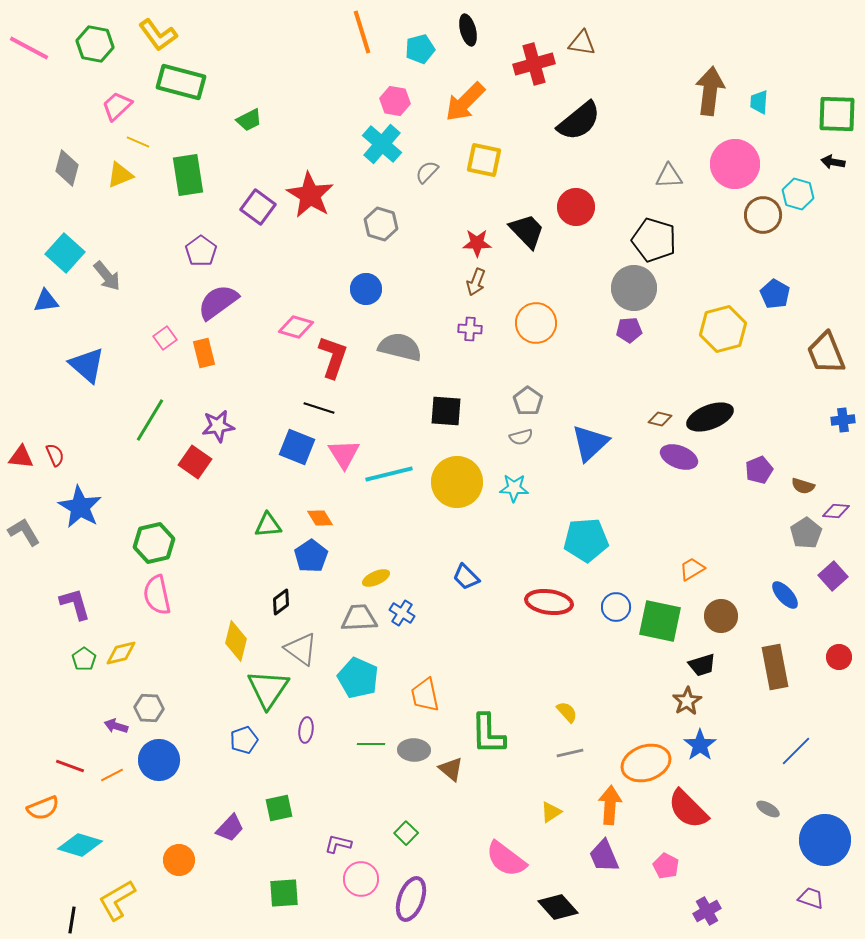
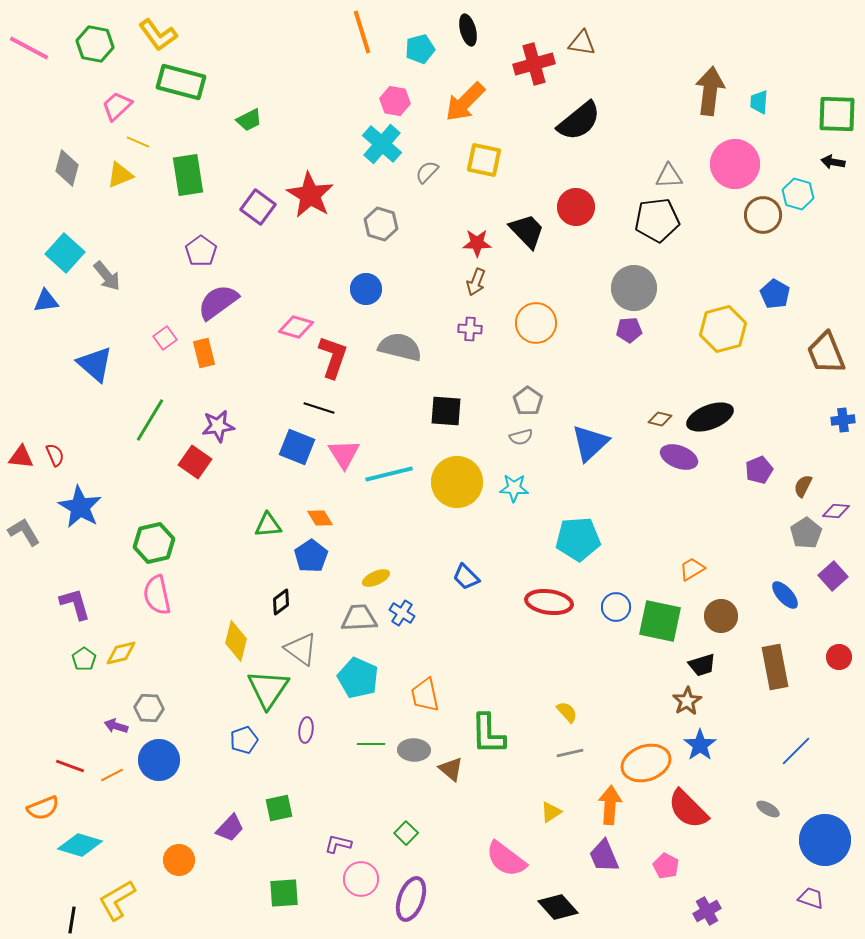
black pentagon at (654, 240): moved 3 px right, 20 px up; rotated 24 degrees counterclockwise
blue triangle at (87, 365): moved 8 px right, 1 px up
brown semicircle at (803, 486): rotated 100 degrees clockwise
cyan pentagon at (586, 540): moved 8 px left, 1 px up
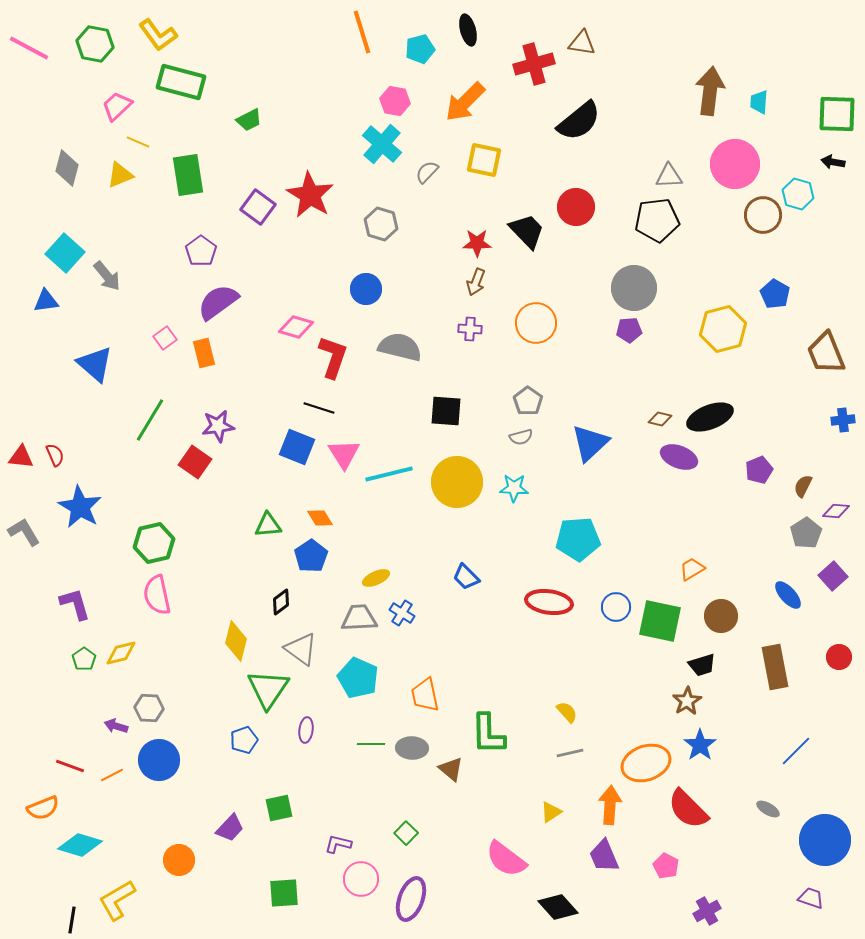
blue ellipse at (785, 595): moved 3 px right
gray ellipse at (414, 750): moved 2 px left, 2 px up
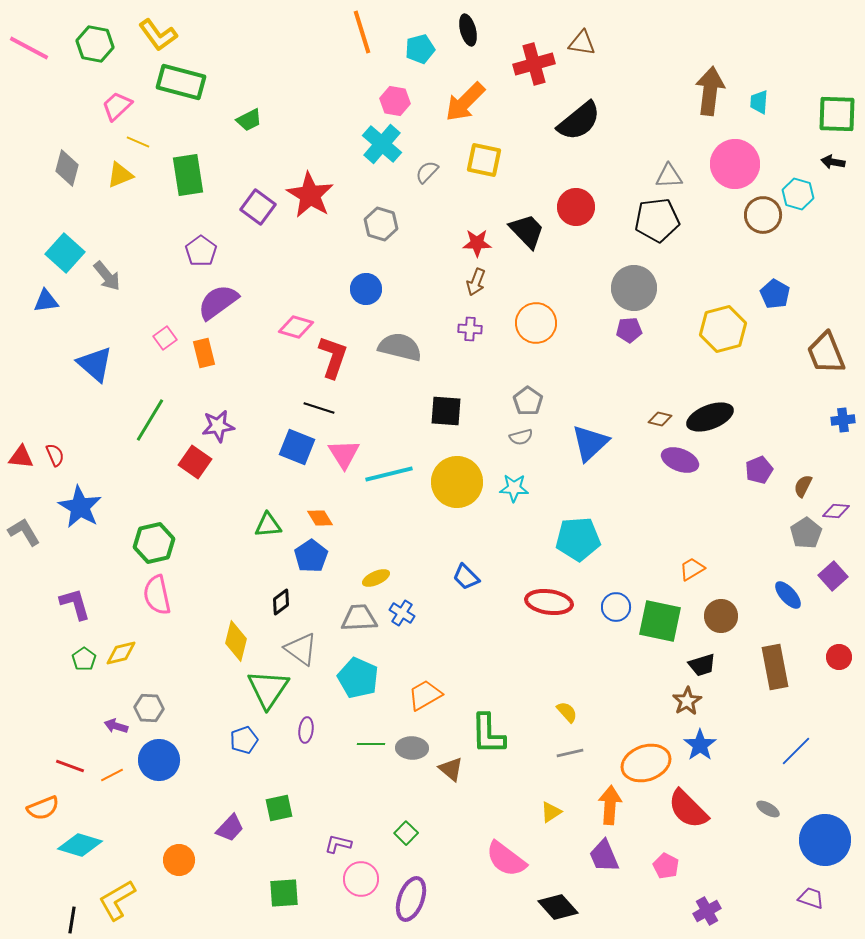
purple ellipse at (679, 457): moved 1 px right, 3 px down
orange trapezoid at (425, 695): rotated 72 degrees clockwise
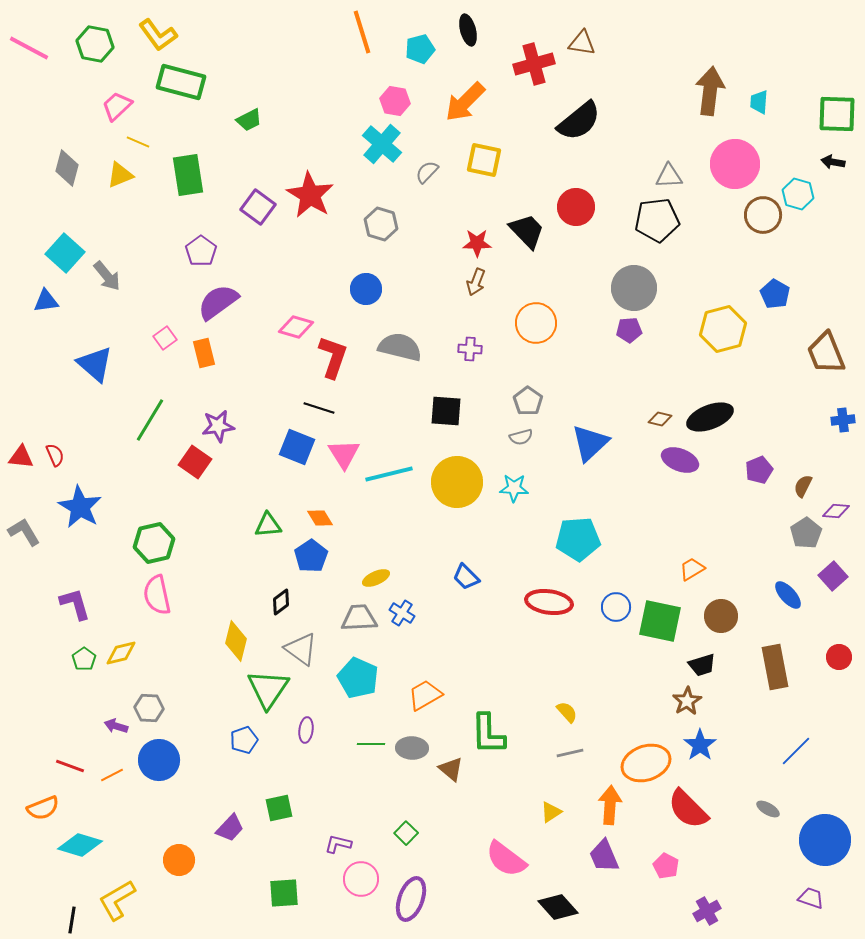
purple cross at (470, 329): moved 20 px down
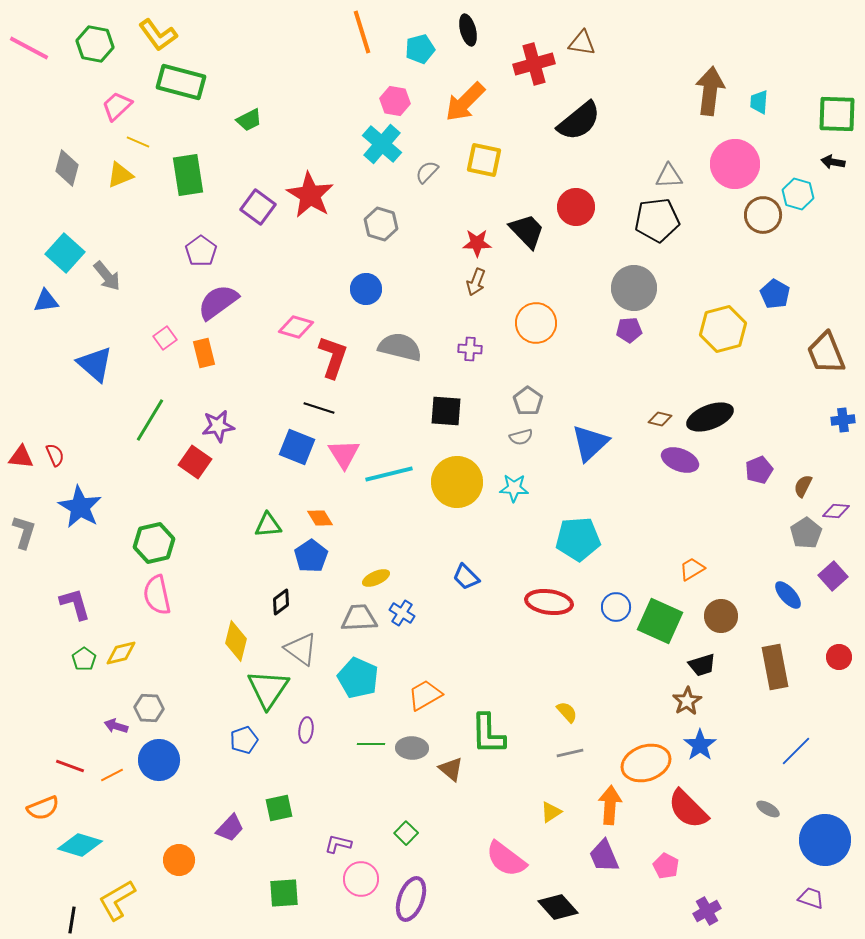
gray L-shape at (24, 532): rotated 48 degrees clockwise
green square at (660, 621): rotated 12 degrees clockwise
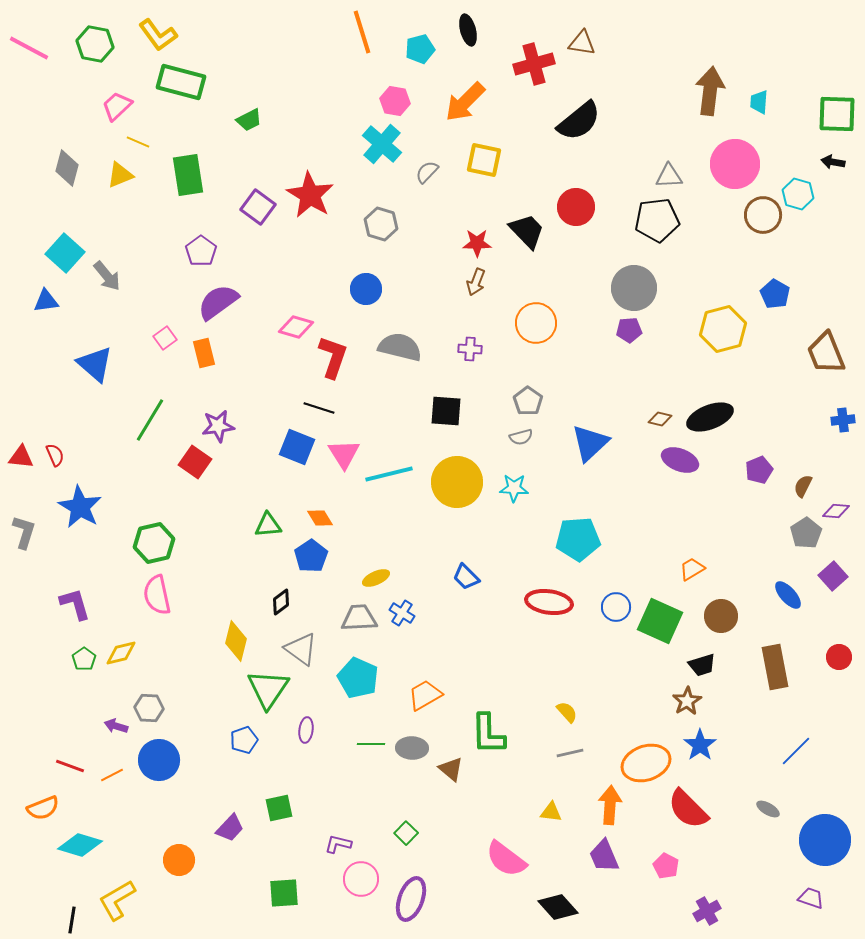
yellow triangle at (551, 812): rotated 40 degrees clockwise
